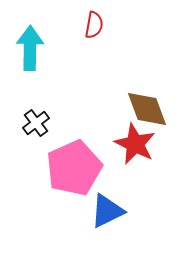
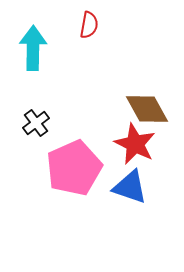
red semicircle: moved 5 px left
cyan arrow: moved 3 px right
brown diamond: rotated 9 degrees counterclockwise
blue triangle: moved 23 px right, 24 px up; rotated 45 degrees clockwise
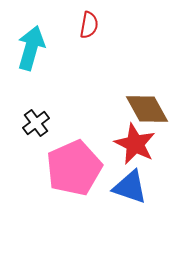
cyan arrow: moved 2 px left; rotated 15 degrees clockwise
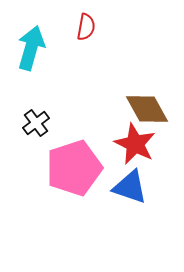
red semicircle: moved 3 px left, 2 px down
pink pentagon: rotated 6 degrees clockwise
